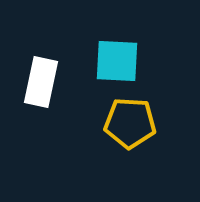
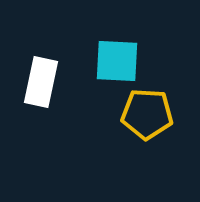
yellow pentagon: moved 17 px right, 9 px up
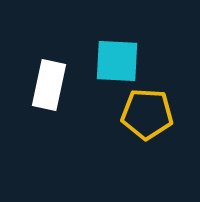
white rectangle: moved 8 px right, 3 px down
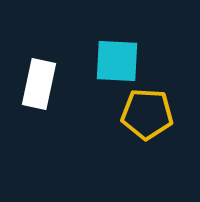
white rectangle: moved 10 px left, 1 px up
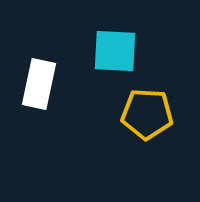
cyan square: moved 2 px left, 10 px up
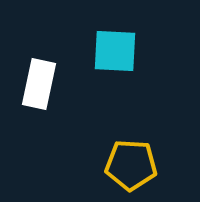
yellow pentagon: moved 16 px left, 51 px down
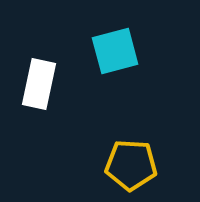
cyan square: rotated 18 degrees counterclockwise
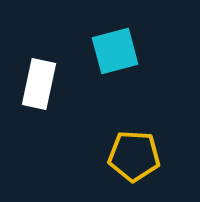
yellow pentagon: moved 3 px right, 9 px up
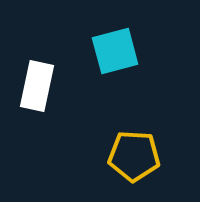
white rectangle: moved 2 px left, 2 px down
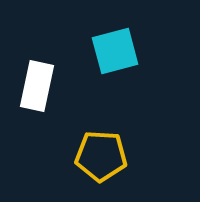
yellow pentagon: moved 33 px left
